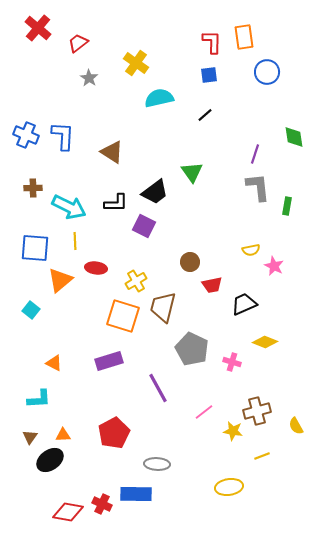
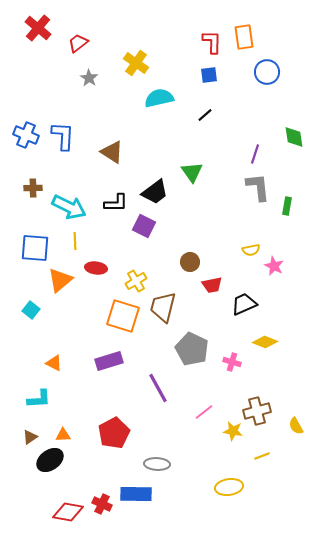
brown triangle at (30, 437): rotated 21 degrees clockwise
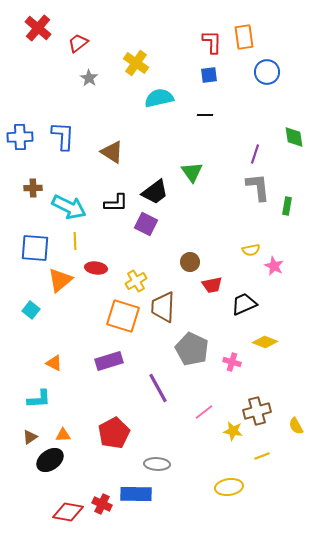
black line at (205, 115): rotated 42 degrees clockwise
blue cross at (26, 135): moved 6 px left, 2 px down; rotated 25 degrees counterclockwise
purple square at (144, 226): moved 2 px right, 2 px up
brown trapezoid at (163, 307): rotated 12 degrees counterclockwise
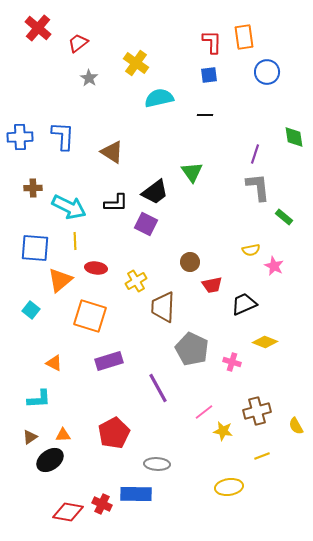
green rectangle at (287, 206): moved 3 px left, 11 px down; rotated 60 degrees counterclockwise
orange square at (123, 316): moved 33 px left
yellow star at (233, 431): moved 10 px left
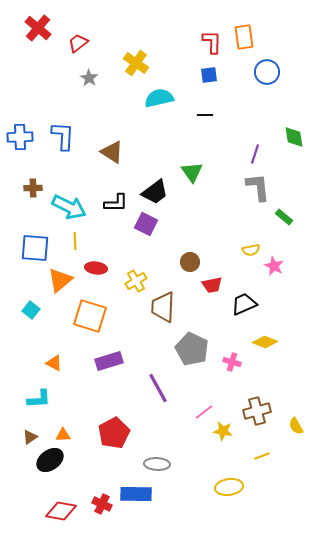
red diamond at (68, 512): moved 7 px left, 1 px up
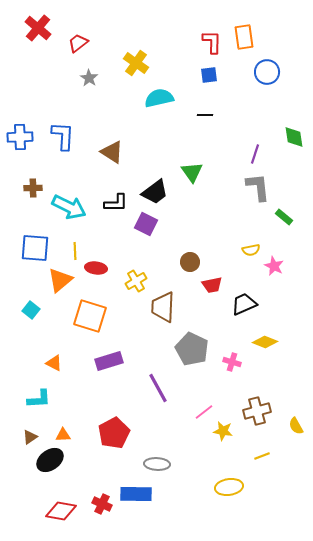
yellow line at (75, 241): moved 10 px down
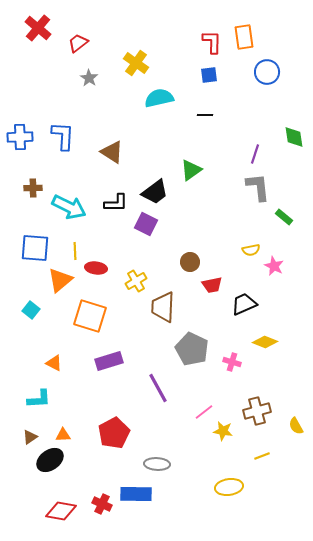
green triangle at (192, 172): moved 1 px left, 2 px up; rotated 30 degrees clockwise
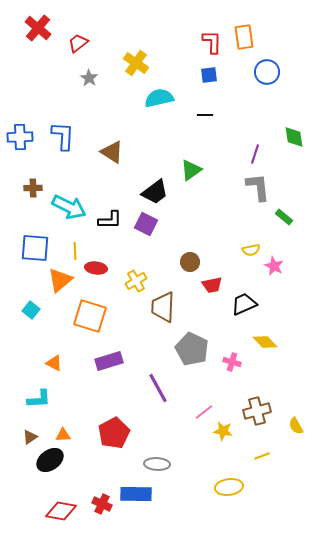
black L-shape at (116, 203): moved 6 px left, 17 px down
yellow diamond at (265, 342): rotated 25 degrees clockwise
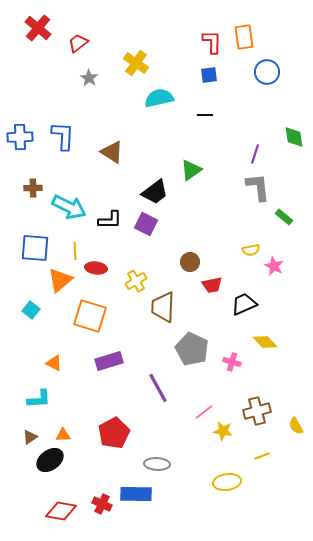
yellow ellipse at (229, 487): moved 2 px left, 5 px up
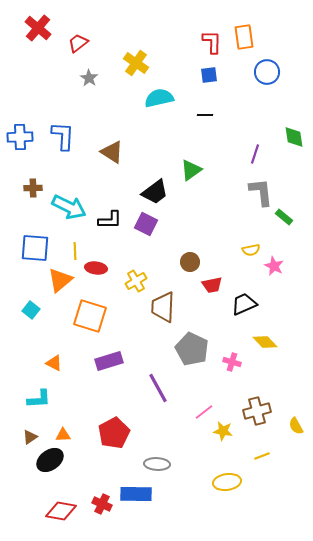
gray L-shape at (258, 187): moved 3 px right, 5 px down
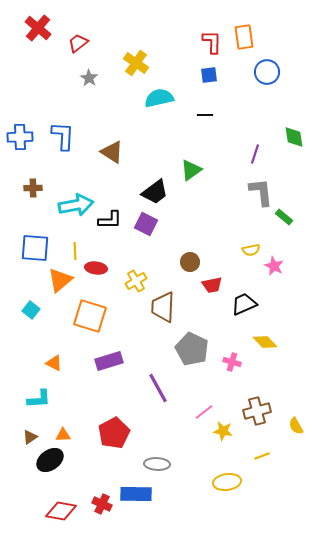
cyan arrow at (69, 207): moved 7 px right, 2 px up; rotated 36 degrees counterclockwise
